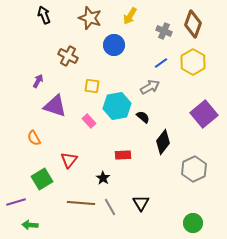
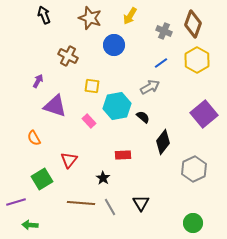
yellow hexagon: moved 4 px right, 2 px up
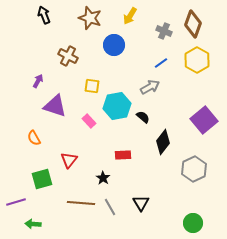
purple square: moved 6 px down
green square: rotated 15 degrees clockwise
green arrow: moved 3 px right, 1 px up
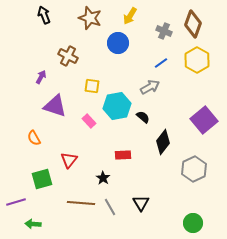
blue circle: moved 4 px right, 2 px up
purple arrow: moved 3 px right, 4 px up
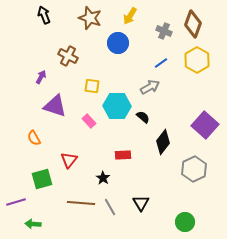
cyan hexagon: rotated 12 degrees clockwise
purple square: moved 1 px right, 5 px down; rotated 8 degrees counterclockwise
green circle: moved 8 px left, 1 px up
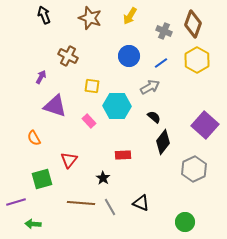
blue circle: moved 11 px right, 13 px down
black semicircle: moved 11 px right
black triangle: rotated 36 degrees counterclockwise
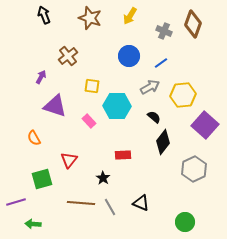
brown cross: rotated 24 degrees clockwise
yellow hexagon: moved 14 px left, 35 px down; rotated 25 degrees clockwise
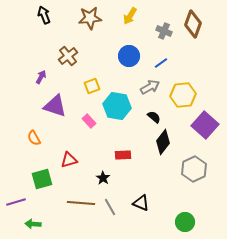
brown star: rotated 25 degrees counterclockwise
yellow square: rotated 28 degrees counterclockwise
cyan hexagon: rotated 8 degrees clockwise
red triangle: rotated 36 degrees clockwise
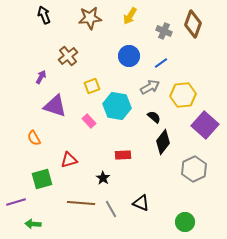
gray line: moved 1 px right, 2 px down
